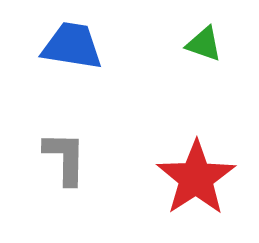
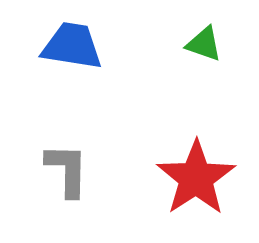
gray L-shape: moved 2 px right, 12 px down
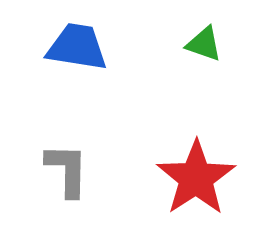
blue trapezoid: moved 5 px right, 1 px down
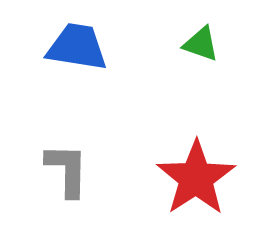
green triangle: moved 3 px left
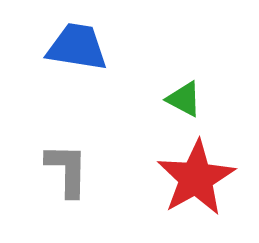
green triangle: moved 17 px left, 55 px down; rotated 9 degrees clockwise
red star: rotated 4 degrees clockwise
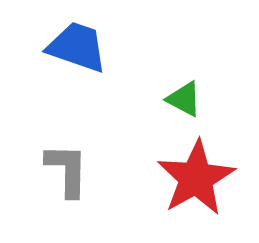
blue trapezoid: rotated 10 degrees clockwise
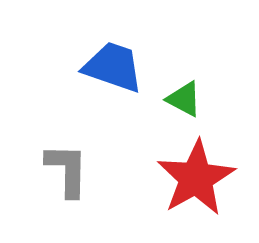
blue trapezoid: moved 36 px right, 20 px down
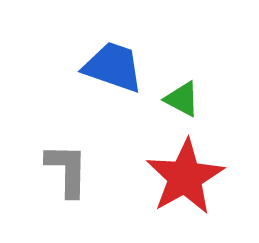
green triangle: moved 2 px left
red star: moved 11 px left, 1 px up
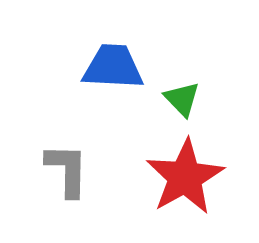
blue trapezoid: rotated 16 degrees counterclockwise
green triangle: rotated 18 degrees clockwise
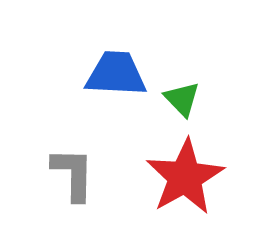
blue trapezoid: moved 3 px right, 7 px down
gray L-shape: moved 6 px right, 4 px down
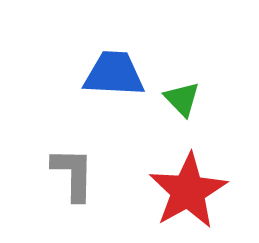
blue trapezoid: moved 2 px left
red star: moved 3 px right, 14 px down
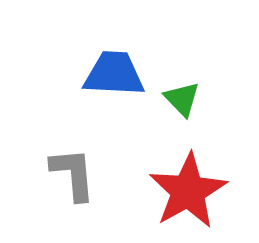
gray L-shape: rotated 6 degrees counterclockwise
